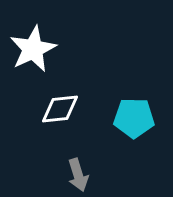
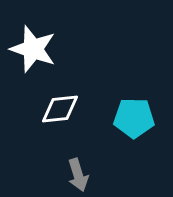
white star: rotated 27 degrees counterclockwise
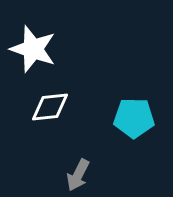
white diamond: moved 10 px left, 2 px up
gray arrow: rotated 44 degrees clockwise
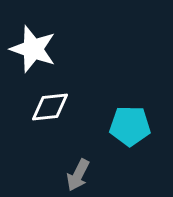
cyan pentagon: moved 4 px left, 8 px down
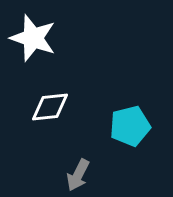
white star: moved 11 px up
cyan pentagon: rotated 15 degrees counterclockwise
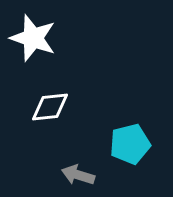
cyan pentagon: moved 18 px down
gray arrow: rotated 80 degrees clockwise
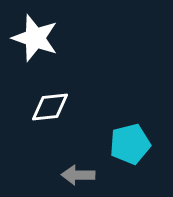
white star: moved 2 px right
gray arrow: rotated 16 degrees counterclockwise
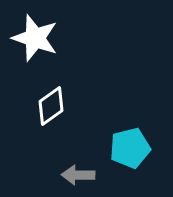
white diamond: moved 1 px right, 1 px up; rotated 30 degrees counterclockwise
cyan pentagon: moved 4 px down
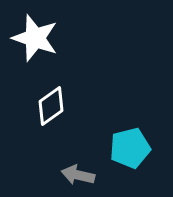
gray arrow: rotated 12 degrees clockwise
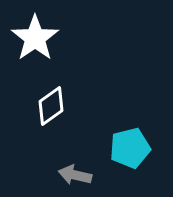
white star: rotated 18 degrees clockwise
gray arrow: moved 3 px left
